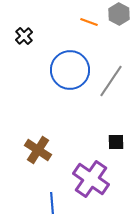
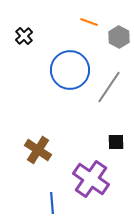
gray hexagon: moved 23 px down
gray line: moved 2 px left, 6 px down
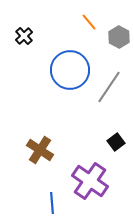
orange line: rotated 30 degrees clockwise
black square: rotated 36 degrees counterclockwise
brown cross: moved 2 px right
purple cross: moved 1 px left, 2 px down
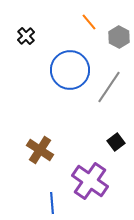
black cross: moved 2 px right
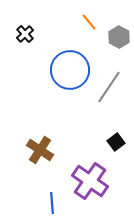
black cross: moved 1 px left, 2 px up
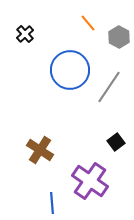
orange line: moved 1 px left, 1 px down
